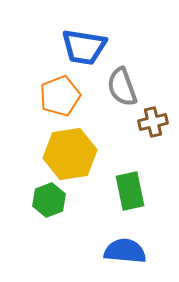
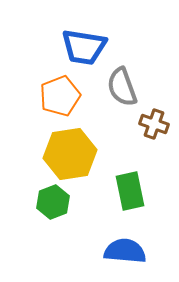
brown cross: moved 1 px right, 2 px down; rotated 32 degrees clockwise
green hexagon: moved 4 px right, 2 px down
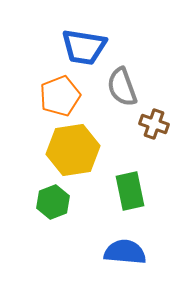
yellow hexagon: moved 3 px right, 4 px up
blue semicircle: moved 1 px down
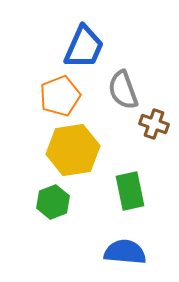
blue trapezoid: rotated 75 degrees counterclockwise
gray semicircle: moved 1 px right, 3 px down
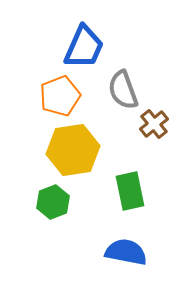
brown cross: rotated 32 degrees clockwise
blue semicircle: moved 1 px right; rotated 6 degrees clockwise
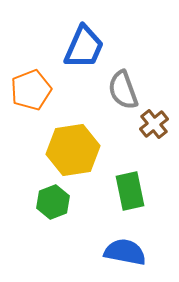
orange pentagon: moved 29 px left, 6 px up
blue semicircle: moved 1 px left
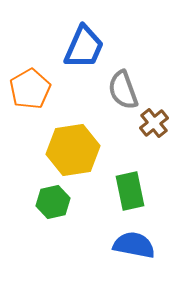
orange pentagon: moved 1 px left, 1 px up; rotated 9 degrees counterclockwise
brown cross: moved 1 px up
green hexagon: rotated 8 degrees clockwise
blue semicircle: moved 9 px right, 7 px up
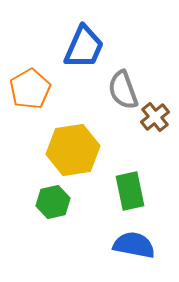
brown cross: moved 1 px right, 6 px up
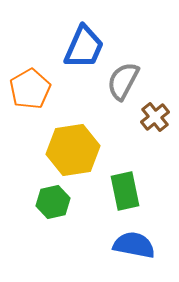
gray semicircle: moved 9 px up; rotated 48 degrees clockwise
green rectangle: moved 5 px left
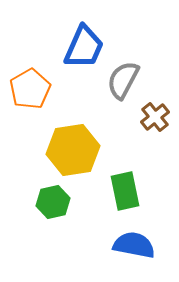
gray semicircle: moved 1 px up
